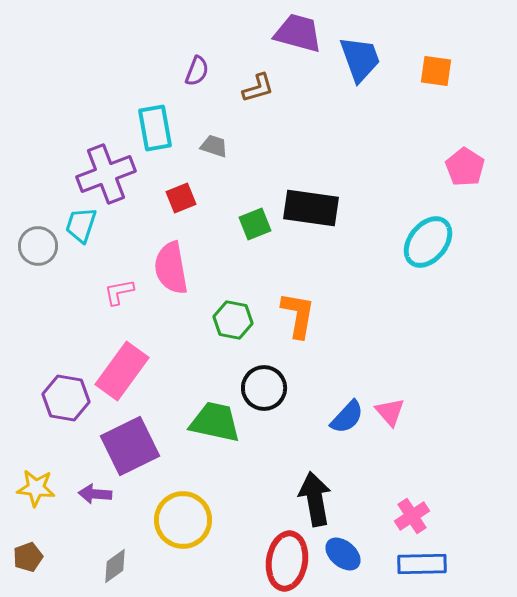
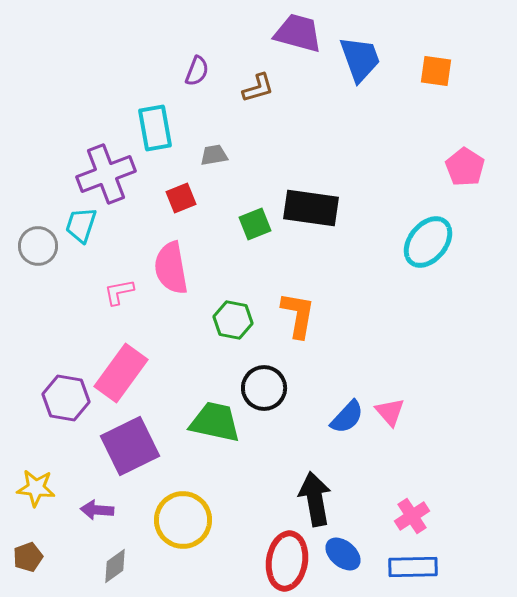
gray trapezoid: moved 9 px down; rotated 28 degrees counterclockwise
pink rectangle: moved 1 px left, 2 px down
purple arrow: moved 2 px right, 16 px down
blue rectangle: moved 9 px left, 3 px down
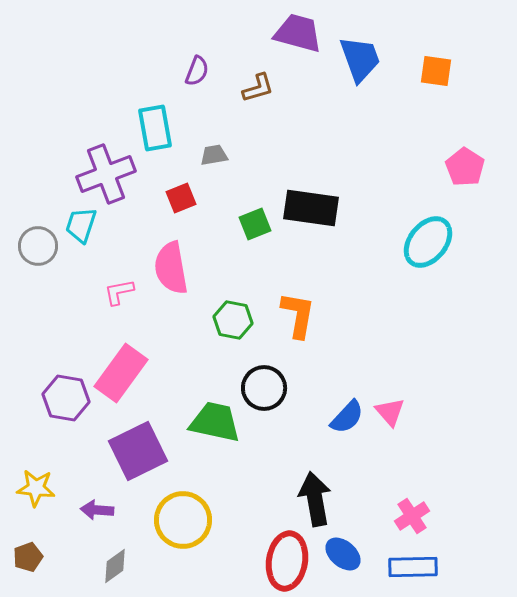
purple square: moved 8 px right, 5 px down
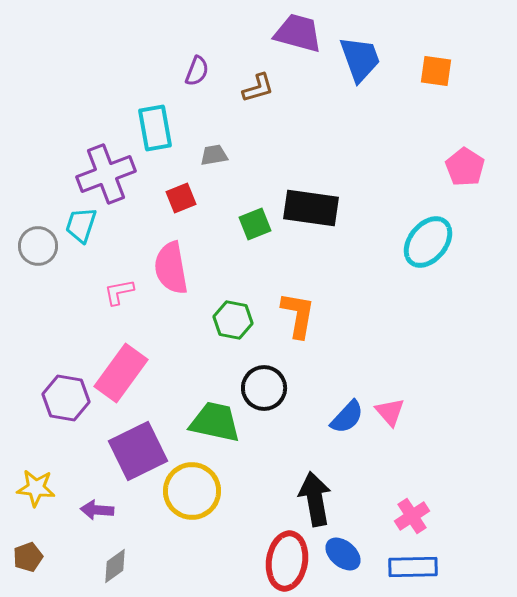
yellow circle: moved 9 px right, 29 px up
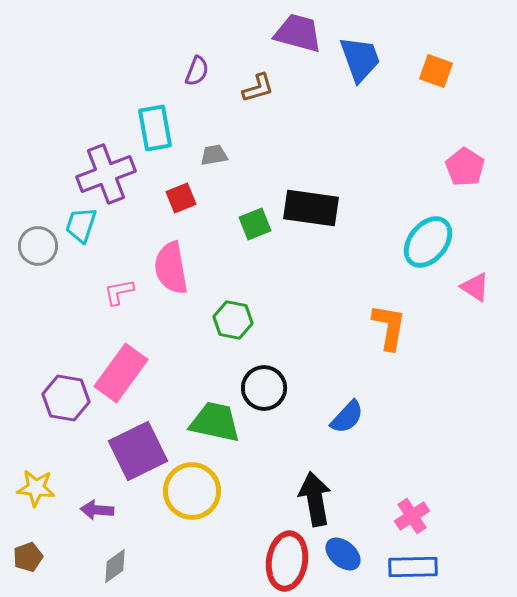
orange square: rotated 12 degrees clockwise
orange L-shape: moved 91 px right, 12 px down
pink triangle: moved 85 px right, 125 px up; rotated 16 degrees counterclockwise
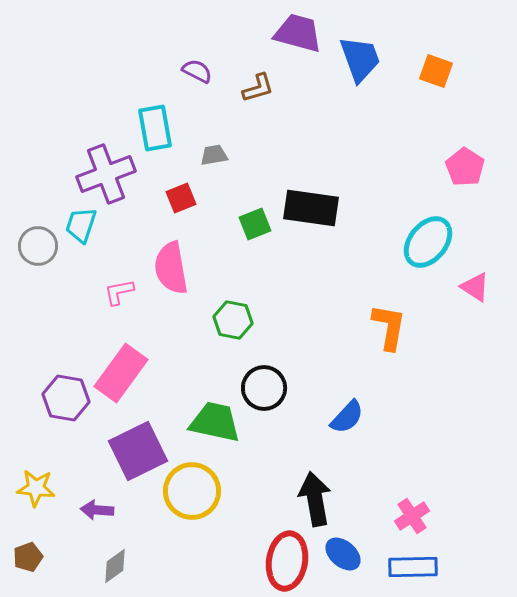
purple semicircle: rotated 84 degrees counterclockwise
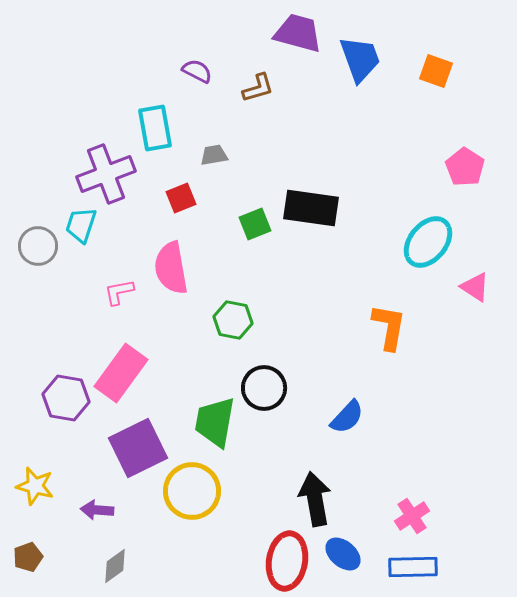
green trapezoid: rotated 92 degrees counterclockwise
purple square: moved 3 px up
yellow star: moved 1 px left, 2 px up; rotated 9 degrees clockwise
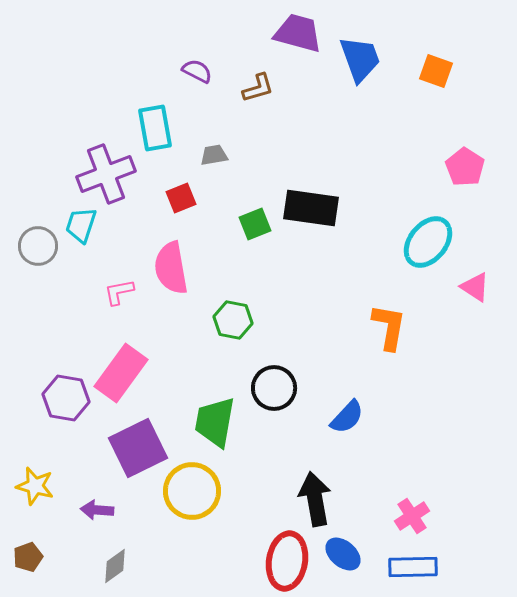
black circle: moved 10 px right
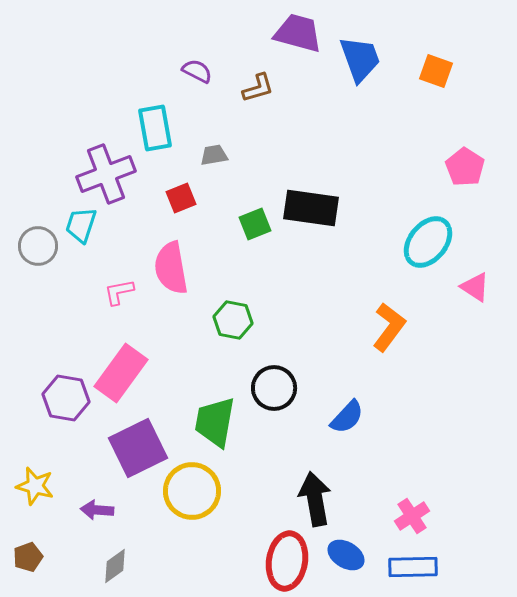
orange L-shape: rotated 27 degrees clockwise
blue ellipse: moved 3 px right, 1 px down; rotated 9 degrees counterclockwise
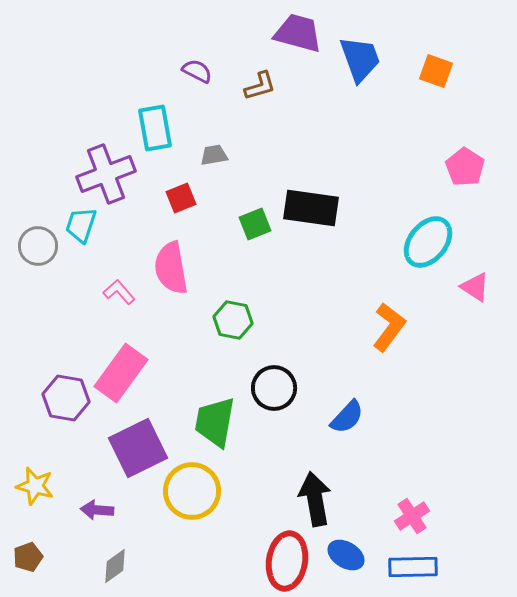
brown L-shape: moved 2 px right, 2 px up
pink L-shape: rotated 60 degrees clockwise
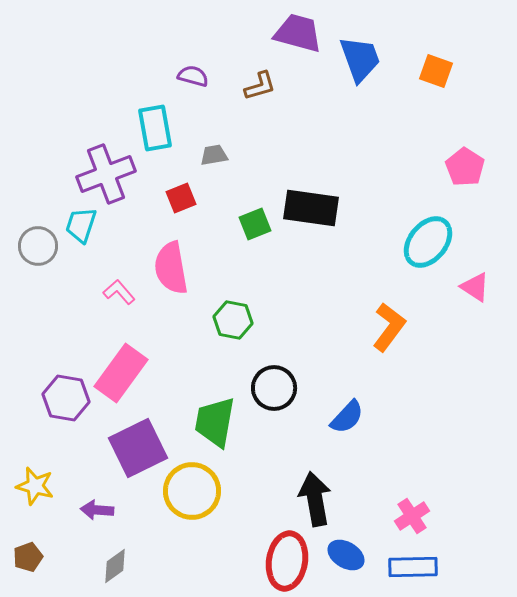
purple semicircle: moved 4 px left, 5 px down; rotated 12 degrees counterclockwise
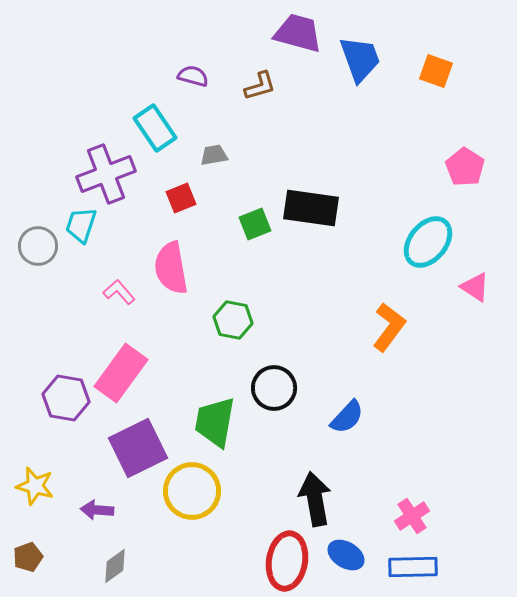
cyan rectangle: rotated 24 degrees counterclockwise
